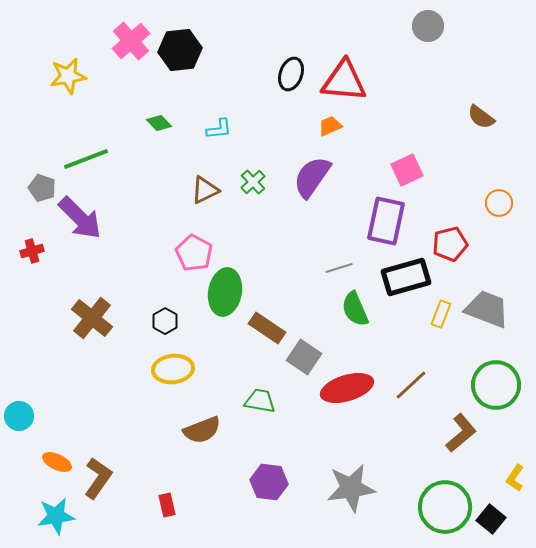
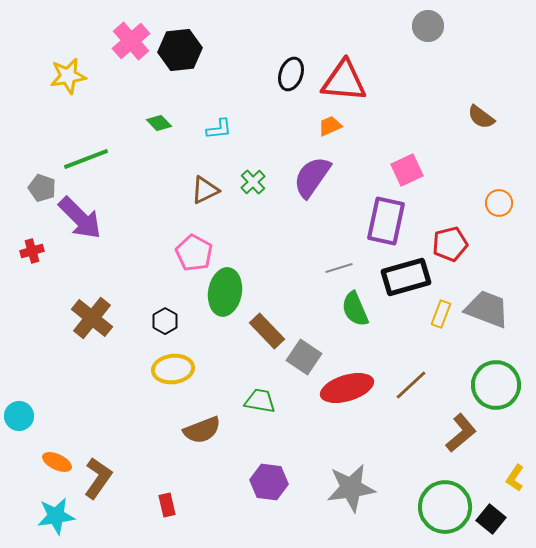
brown rectangle at (267, 328): moved 3 px down; rotated 12 degrees clockwise
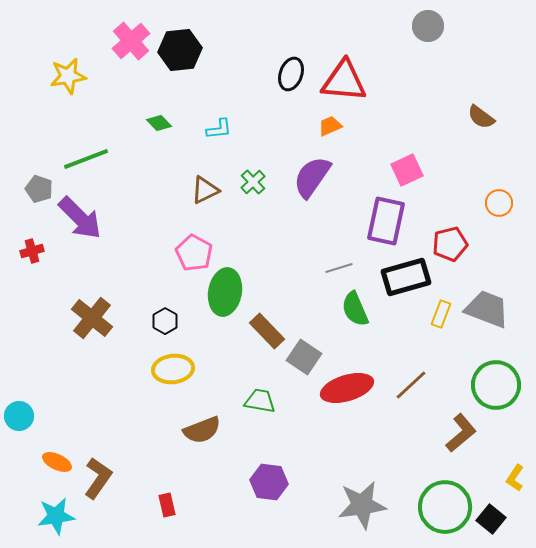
gray pentagon at (42, 188): moved 3 px left, 1 px down
gray star at (351, 488): moved 11 px right, 17 px down
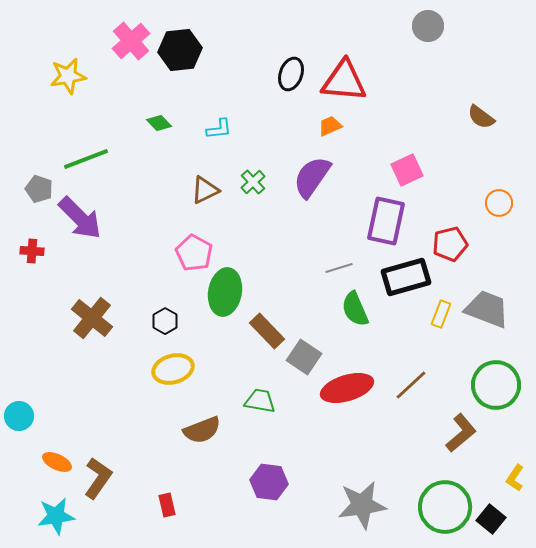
red cross at (32, 251): rotated 20 degrees clockwise
yellow ellipse at (173, 369): rotated 9 degrees counterclockwise
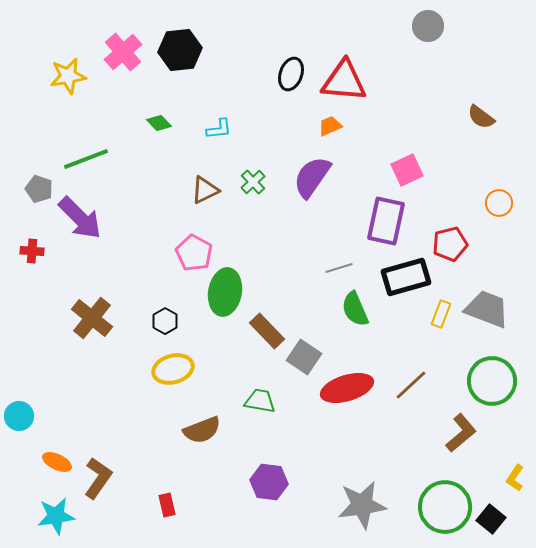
pink cross at (131, 41): moved 8 px left, 11 px down
green circle at (496, 385): moved 4 px left, 4 px up
